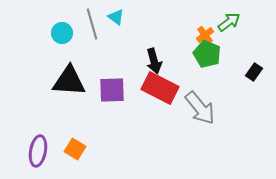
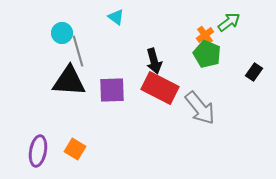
gray line: moved 14 px left, 27 px down
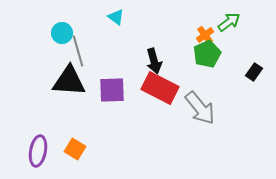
green pentagon: rotated 24 degrees clockwise
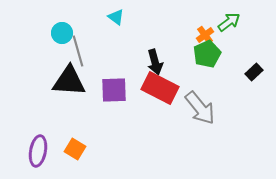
black arrow: moved 1 px right, 1 px down
black rectangle: rotated 12 degrees clockwise
purple square: moved 2 px right
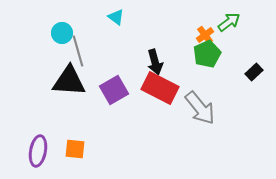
purple square: rotated 28 degrees counterclockwise
orange square: rotated 25 degrees counterclockwise
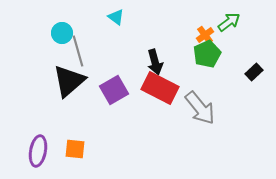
black triangle: rotated 45 degrees counterclockwise
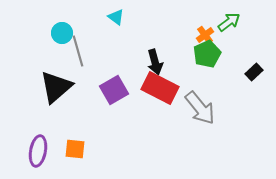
black triangle: moved 13 px left, 6 px down
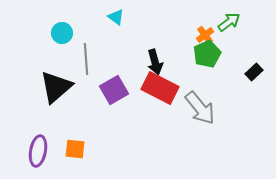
gray line: moved 8 px right, 8 px down; rotated 12 degrees clockwise
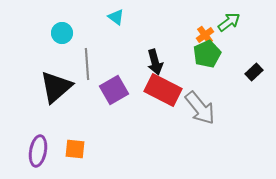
gray line: moved 1 px right, 5 px down
red rectangle: moved 3 px right, 2 px down
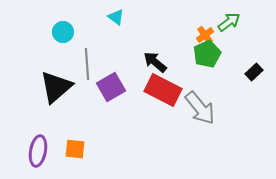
cyan circle: moved 1 px right, 1 px up
black arrow: rotated 145 degrees clockwise
purple square: moved 3 px left, 3 px up
